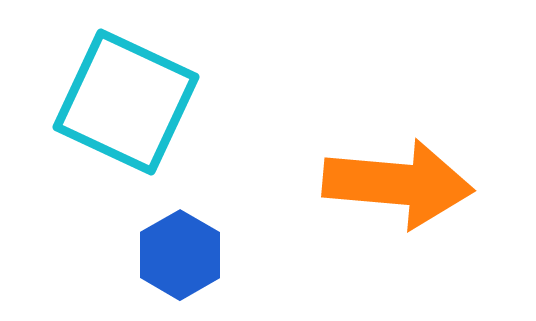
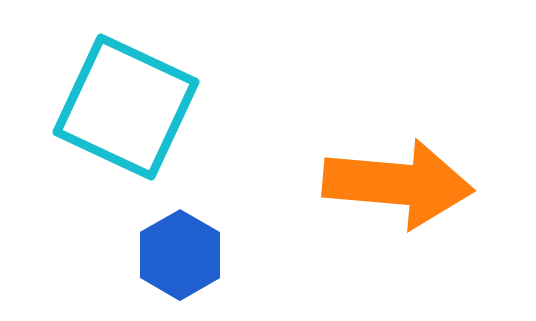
cyan square: moved 5 px down
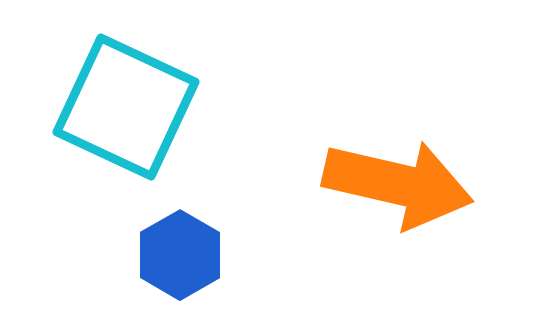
orange arrow: rotated 8 degrees clockwise
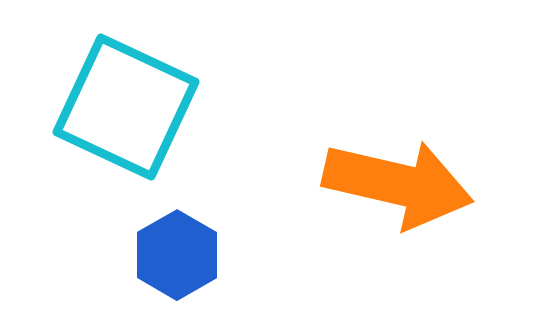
blue hexagon: moved 3 px left
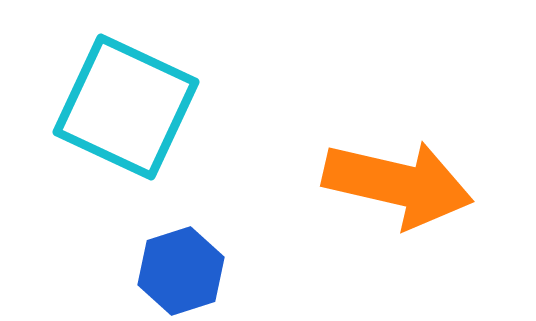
blue hexagon: moved 4 px right, 16 px down; rotated 12 degrees clockwise
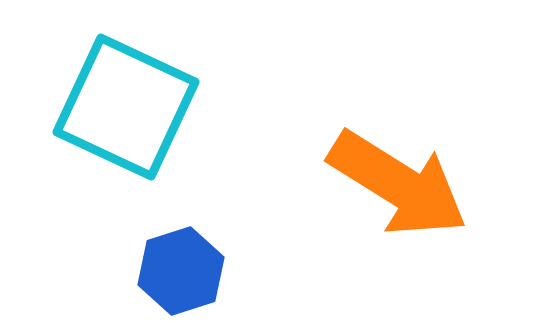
orange arrow: rotated 19 degrees clockwise
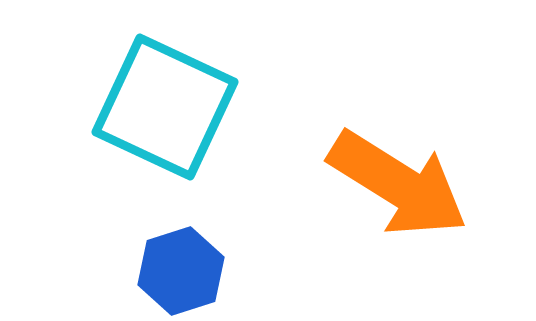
cyan square: moved 39 px right
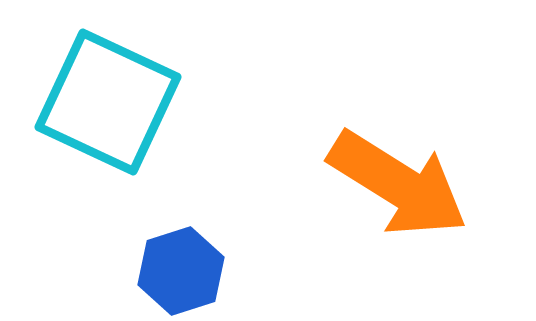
cyan square: moved 57 px left, 5 px up
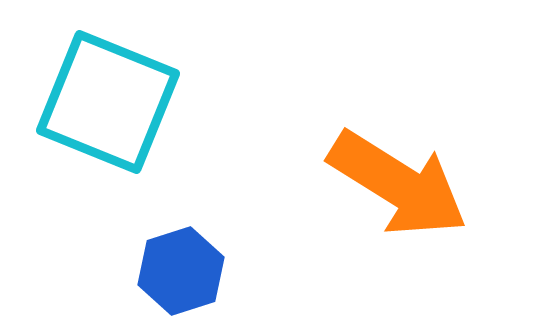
cyan square: rotated 3 degrees counterclockwise
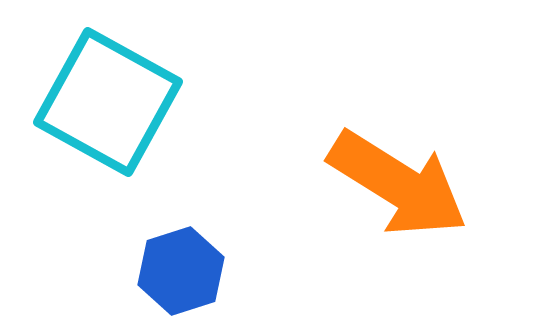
cyan square: rotated 7 degrees clockwise
